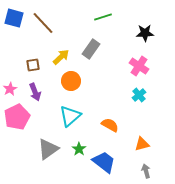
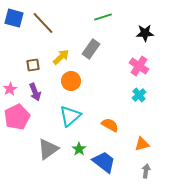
gray arrow: rotated 24 degrees clockwise
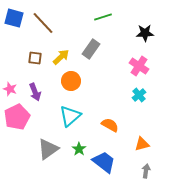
brown square: moved 2 px right, 7 px up; rotated 16 degrees clockwise
pink star: rotated 24 degrees counterclockwise
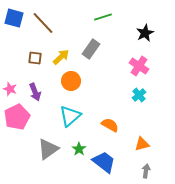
black star: rotated 24 degrees counterclockwise
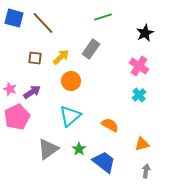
purple arrow: moved 3 px left; rotated 102 degrees counterclockwise
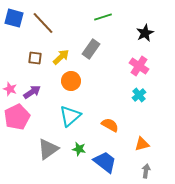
green star: rotated 24 degrees counterclockwise
blue trapezoid: moved 1 px right
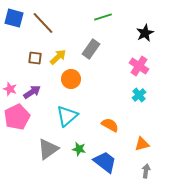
yellow arrow: moved 3 px left
orange circle: moved 2 px up
cyan triangle: moved 3 px left
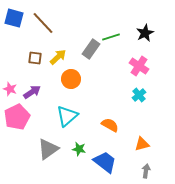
green line: moved 8 px right, 20 px down
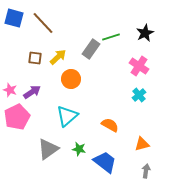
pink star: moved 1 px down
